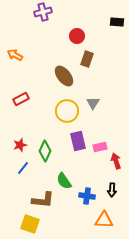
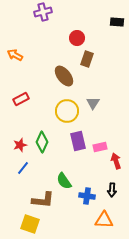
red circle: moved 2 px down
green diamond: moved 3 px left, 9 px up
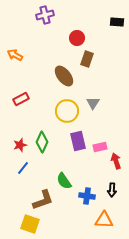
purple cross: moved 2 px right, 3 px down
brown L-shape: rotated 25 degrees counterclockwise
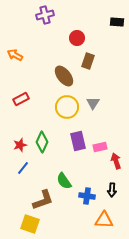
brown rectangle: moved 1 px right, 2 px down
yellow circle: moved 4 px up
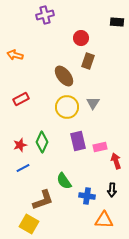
red circle: moved 4 px right
orange arrow: rotated 14 degrees counterclockwise
blue line: rotated 24 degrees clockwise
yellow square: moved 1 px left; rotated 12 degrees clockwise
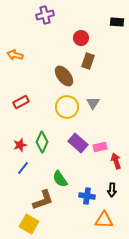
red rectangle: moved 3 px down
purple rectangle: moved 2 px down; rotated 36 degrees counterclockwise
blue line: rotated 24 degrees counterclockwise
green semicircle: moved 4 px left, 2 px up
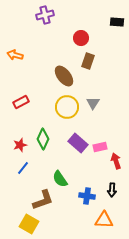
green diamond: moved 1 px right, 3 px up
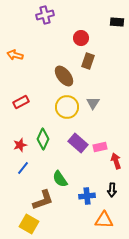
blue cross: rotated 14 degrees counterclockwise
